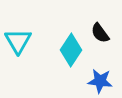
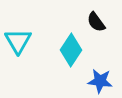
black semicircle: moved 4 px left, 11 px up
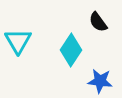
black semicircle: moved 2 px right
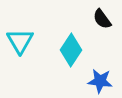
black semicircle: moved 4 px right, 3 px up
cyan triangle: moved 2 px right
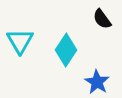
cyan diamond: moved 5 px left
blue star: moved 3 px left, 1 px down; rotated 25 degrees clockwise
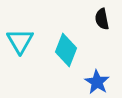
black semicircle: rotated 25 degrees clockwise
cyan diamond: rotated 12 degrees counterclockwise
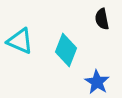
cyan triangle: rotated 36 degrees counterclockwise
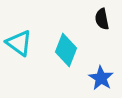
cyan triangle: moved 1 px left, 2 px down; rotated 12 degrees clockwise
blue star: moved 4 px right, 4 px up
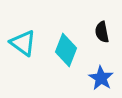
black semicircle: moved 13 px down
cyan triangle: moved 4 px right
